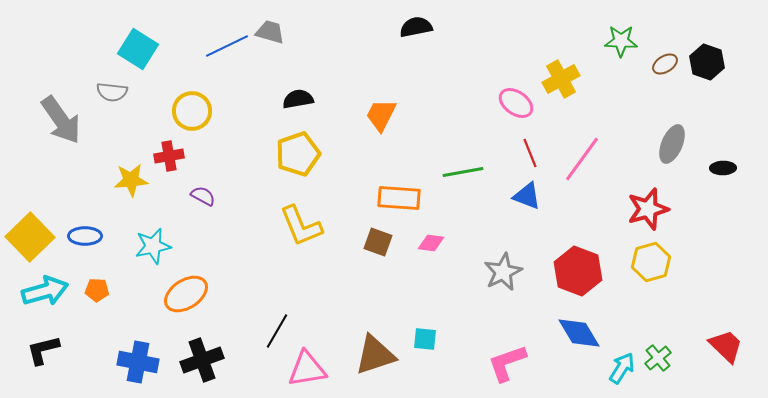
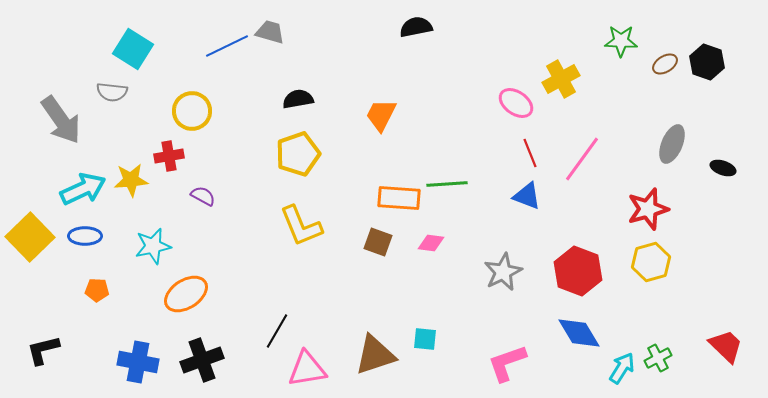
cyan square at (138, 49): moved 5 px left
black ellipse at (723, 168): rotated 20 degrees clockwise
green line at (463, 172): moved 16 px left, 12 px down; rotated 6 degrees clockwise
cyan arrow at (45, 291): moved 38 px right, 102 px up; rotated 9 degrees counterclockwise
green cross at (658, 358): rotated 12 degrees clockwise
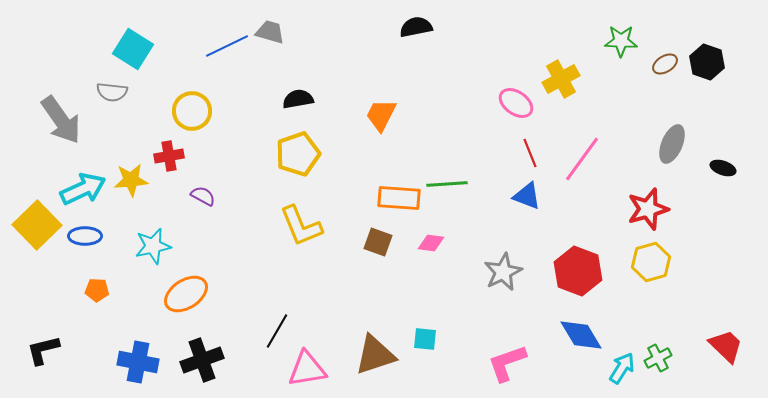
yellow square at (30, 237): moved 7 px right, 12 px up
blue diamond at (579, 333): moved 2 px right, 2 px down
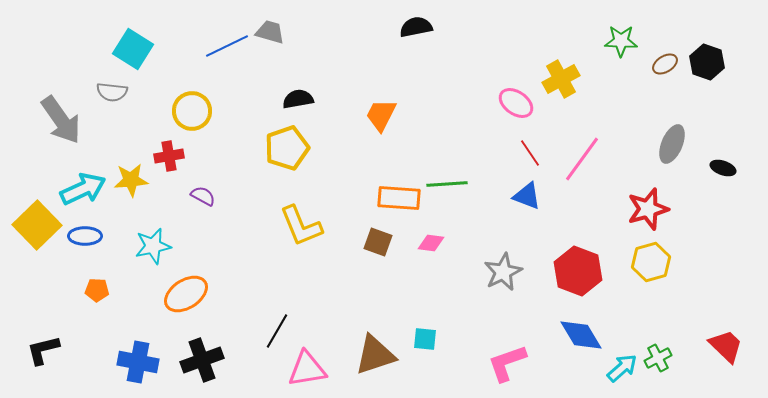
red line at (530, 153): rotated 12 degrees counterclockwise
yellow pentagon at (298, 154): moved 11 px left, 6 px up
cyan arrow at (622, 368): rotated 16 degrees clockwise
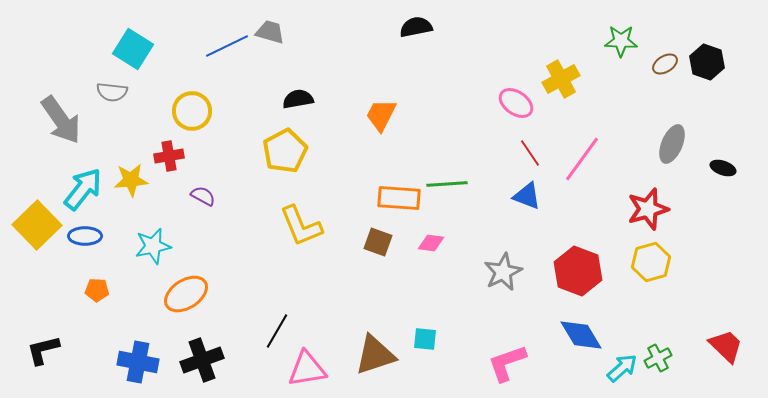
yellow pentagon at (287, 148): moved 2 px left, 3 px down; rotated 9 degrees counterclockwise
cyan arrow at (83, 189): rotated 27 degrees counterclockwise
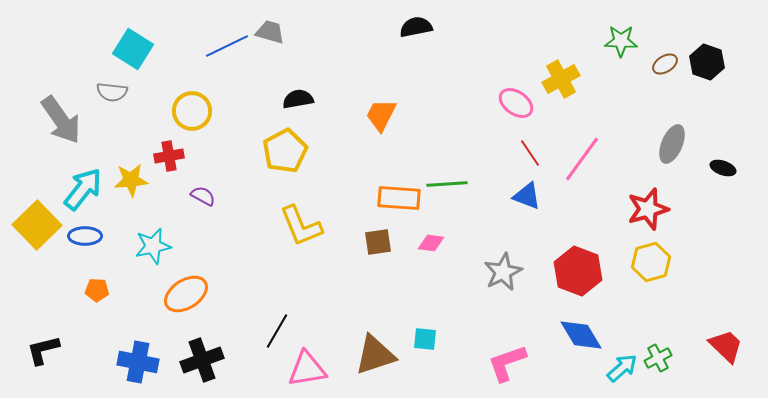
brown square at (378, 242): rotated 28 degrees counterclockwise
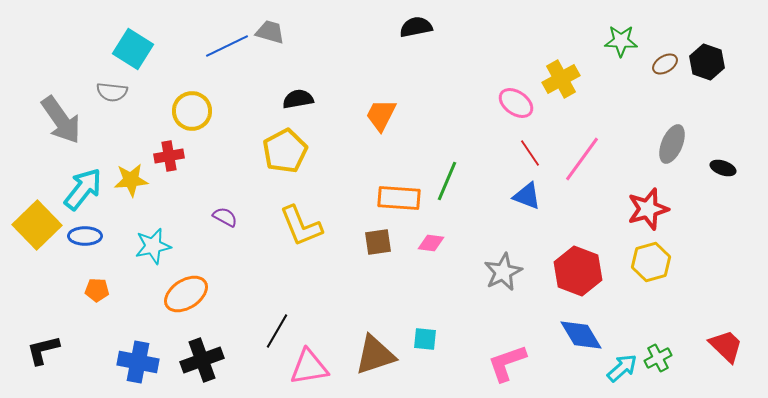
green line at (447, 184): moved 3 px up; rotated 63 degrees counterclockwise
purple semicircle at (203, 196): moved 22 px right, 21 px down
pink triangle at (307, 369): moved 2 px right, 2 px up
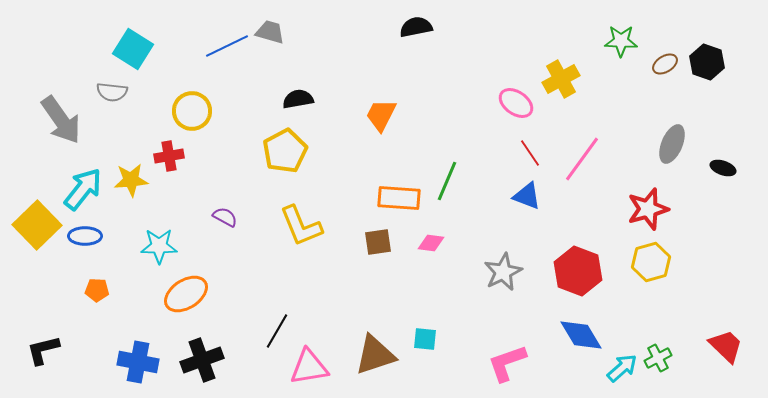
cyan star at (153, 246): moved 6 px right; rotated 12 degrees clockwise
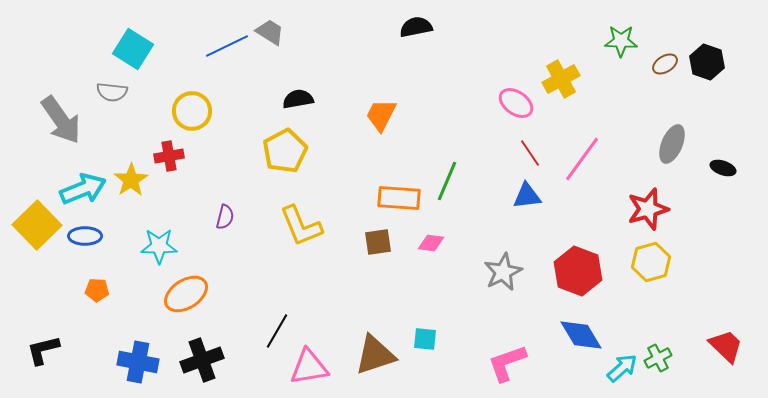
gray trapezoid at (270, 32): rotated 16 degrees clockwise
yellow star at (131, 180): rotated 28 degrees counterclockwise
cyan arrow at (83, 189): rotated 30 degrees clockwise
blue triangle at (527, 196): rotated 28 degrees counterclockwise
purple semicircle at (225, 217): rotated 75 degrees clockwise
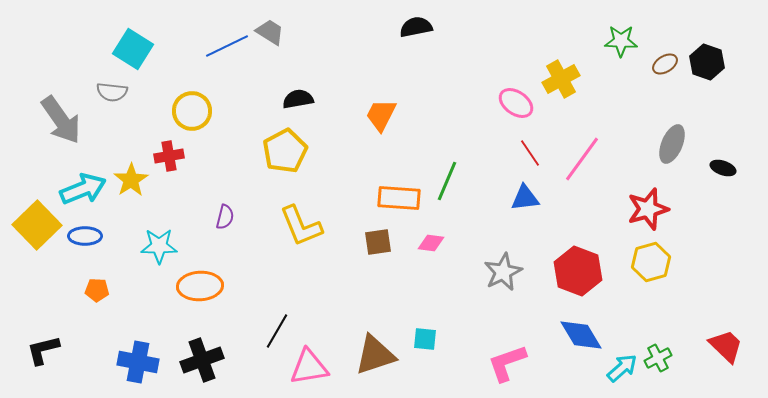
blue triangle at (527, 196): moved 2 px left, 2 px down
orange ellipse at (186, 294): moved 14 px right, 8 px up; rotated 30 degrees clockwise
